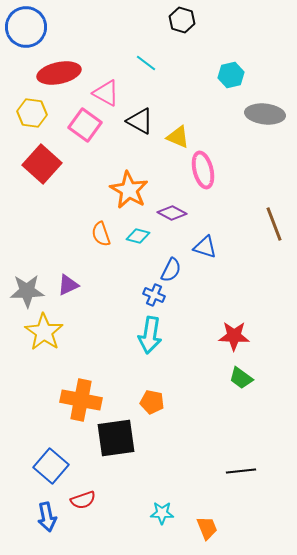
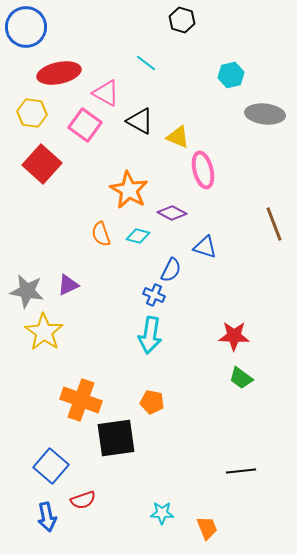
gray star: rotated 12 degrees clockwise
orange cross: rotated 9 degrees clockwise
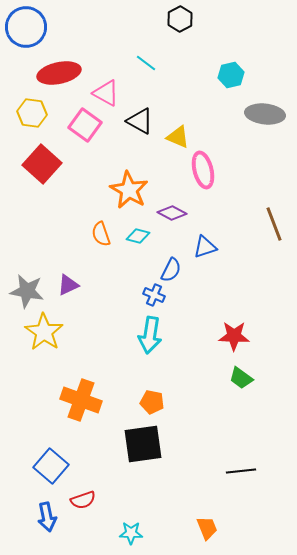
black hexagon: moved 2 px left, 1 px up; rotated 15 degrees clockwise
blue triangle: rotated 35 degrees counterclockwise
black square: moved 27 px right, 6 px down
cyan star: moved 31 px left, 20 px down
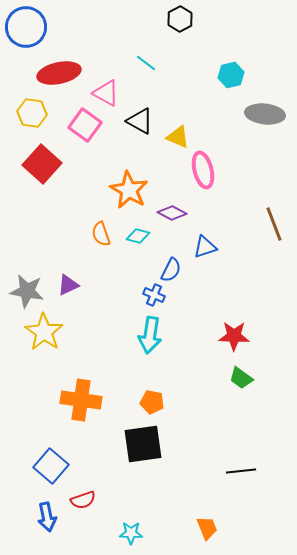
orange cross: rotated 12 degrees counterclockwise
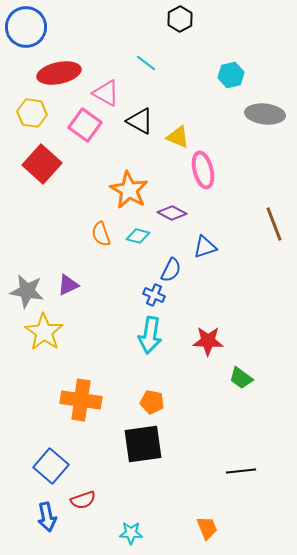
red star: moved 26 px left, 5 px down
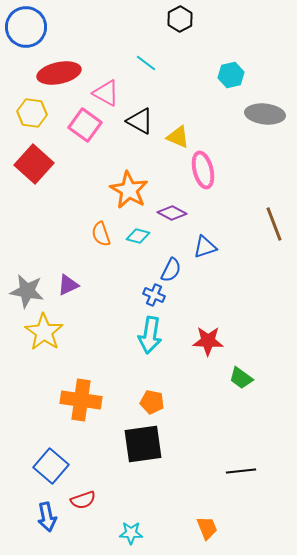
red square: moved 8 px left
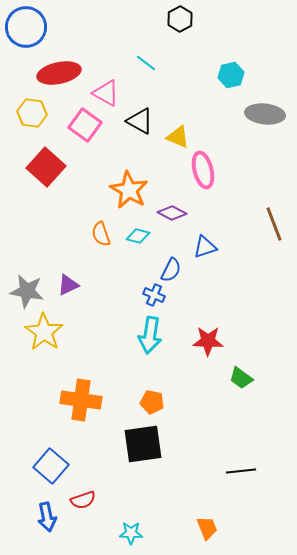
red square: moved 12 px right, 3 px down
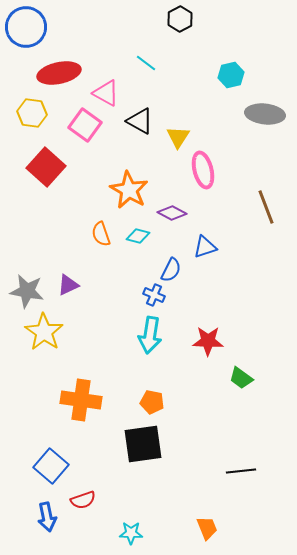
yellow triangle: rotated 40 degrees clockwise
brown line: moved 8 px left, 17 px up
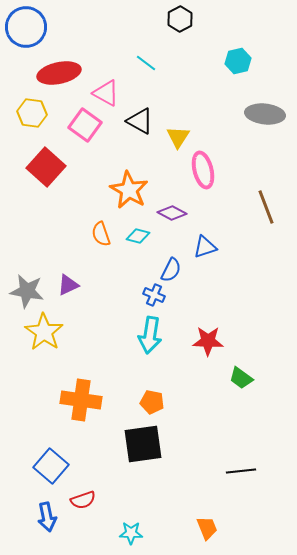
cyan hexagon: moved 7 px right, 14 px up
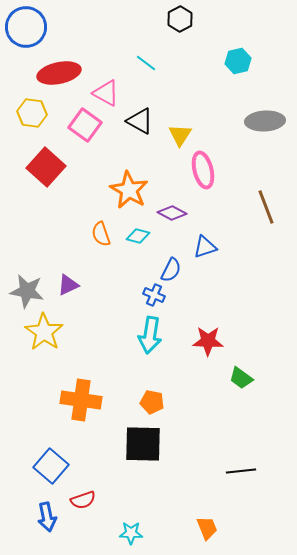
gray ellipse: moved 7 px down; rotated 9 degrees counterclockwise
yellow triangle: moved 2 px right, 2 px up
black square: rotated 9 degrees clockwise
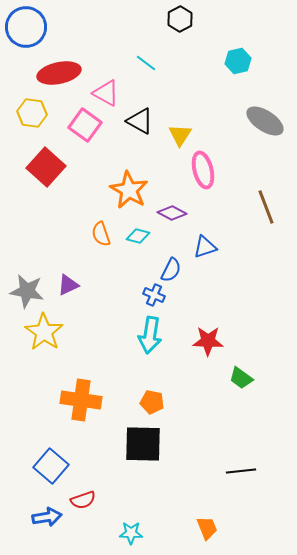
gray ellipse: rotated 36 degrees clockwise
blue arrow: rotated 88 degrees counterclockwise
